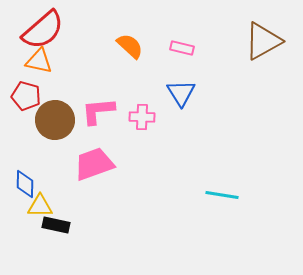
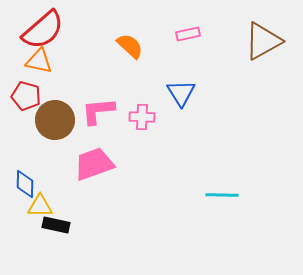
pink rectangle: moved 6 px right, 14 px up; rotated 25 degrees counterclockwise
cyan line: rotated 8 degrees counterclockwise
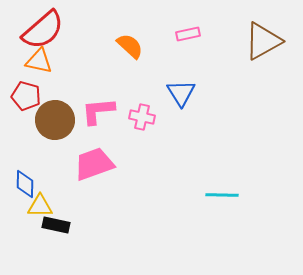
pink cross: rotated 10 degrees clockwise
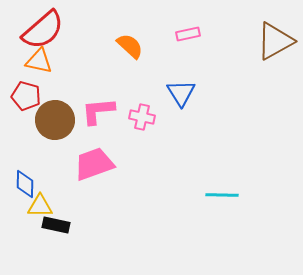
brown triangle: moved 12 px right
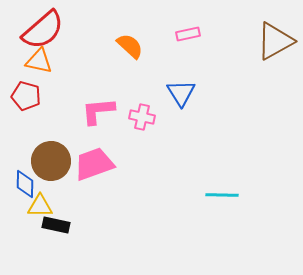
brown circle: moved 4 px left, 41 px down
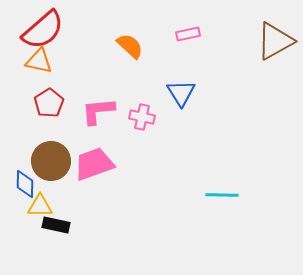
red pentagon: moved 23 px right, 7 px down; rotated 24 degrees clockwise
